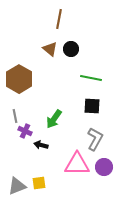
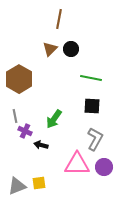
brown triangle: rotated 35 degrees clockwise
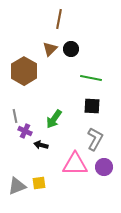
brown hexagon: moved 5 px right, 8 px up
pink triangle: moved 2 px left
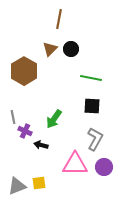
gray line: moved 2 px left, 1 px down
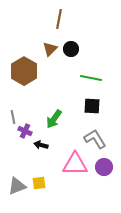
gray L-shape: rotated 60 degrees counterclockwise
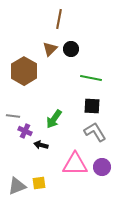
gray line: moved 1 px up; rotated 72 degrees counterclockwise
gray L-shape: moved 7 px up
purple circle: moved 2 px left
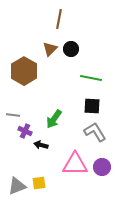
gray line: moved 1 px up
